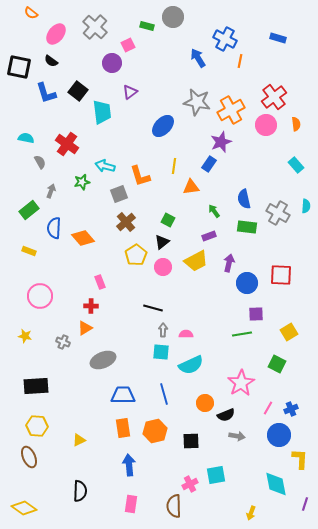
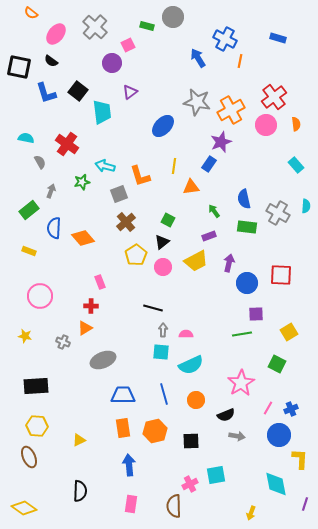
orange circle at (205, 403): moved 9 px left, 3 px up
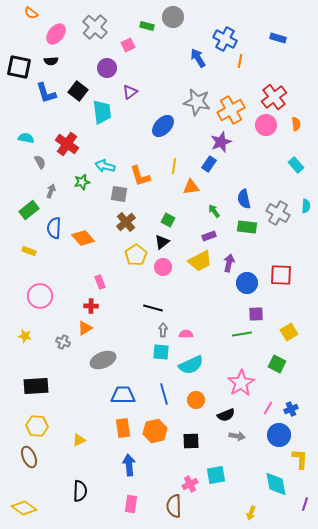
black semicircle at (51, 61): rotated 40 degrees counterclockwise
purple circle at (112, 63): moved 5 px left, 5 px down
gray square at (119, 194): rotated 30 degrees clockwise
yellow trapezoid at (196, 261): moved 4 px right
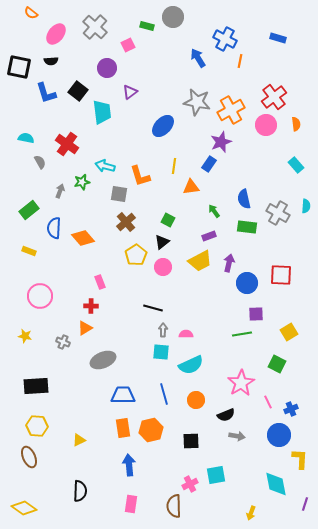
gray arrow at (51, 191): moved 9 px right
pink line at (268, 408): moved 6 px up; rotated 56 degrees counterclockwise
orange hexagon at (155, 431): moved 4 px left, 1 px up
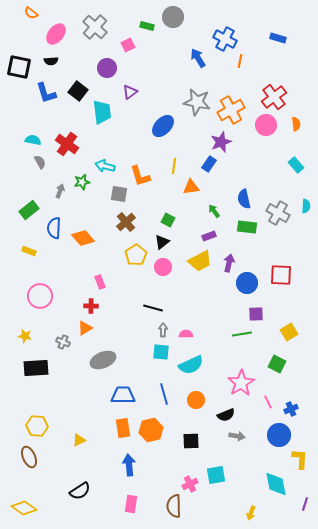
cyan semicircle at (26, 138): moved 7 px right, 2 px down
black rectangle at (36, 386): moved 18 px up
black semicircle at (80, 491): rotated 55 degrees clockwise
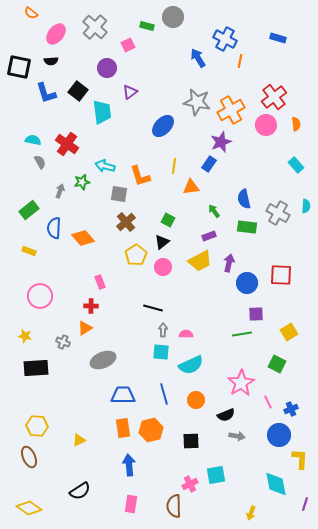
yellow diamond at (24, 508): moved 5 px right
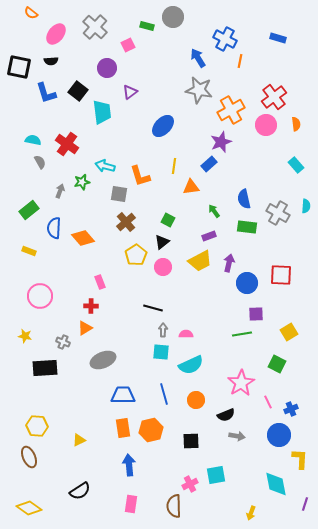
gray star at (197, 102): moved 2 px right, 12 px up
blue rectangle at (209, 164): rotated 14 degrees clockwise
black rectangle at (36, 368): moved 9 px right
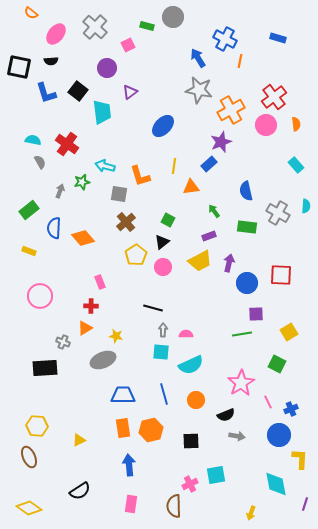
blue semicircle at (244, 199): moved 2 px right, 8 px up
yellow star at (25, 336): moved 91 px right
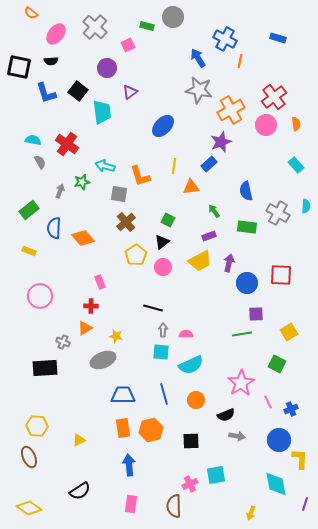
blue circle at (279, 435): moved 5 px down
